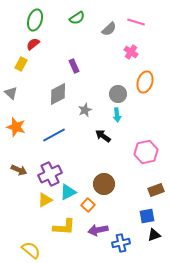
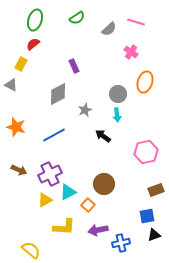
gray triangle: moved 8 px up; rotated 16 degrees counterclockwise
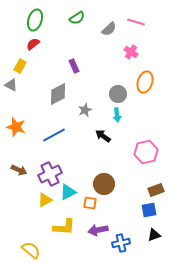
yellow rectangle: moved 1 px left, 2 px down
orange square: moved 2 px right, 2 px up; rotated 32 degrees counterclockwise
blue square: moved 2 px right, 6 px up
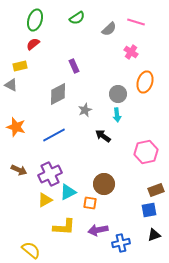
yellow rectangle: rotated 48 degrees clockwise
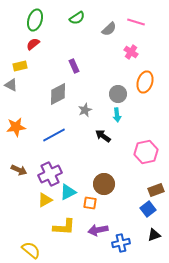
orange star: rotated 24 degrees counterclockwise
blue square: moved 1 px left, 1 px up; rotated 28 degrees counterclockwise
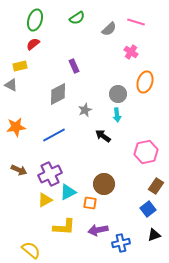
brown rectangle: moved 4 px up; rotated 35 degrees counterclockwise
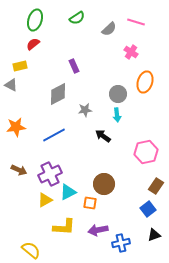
gray star: rotated 16 degrees clockwise
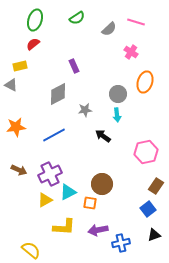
brown circle: moved 2 px left
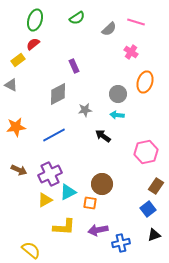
yellow rectangle: moved 2 px left, 6 px up; rotated 24 degrees counterclockwise
cyan arrow: rotated 104 degrees clockwise
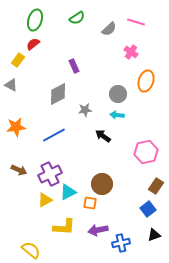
yellow rectangle: rotated 16 degrees counterclockwise
orange ellipse: moved 1 px right, 1 px up
